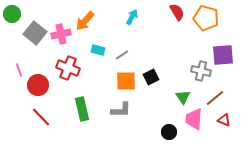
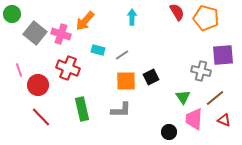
cyan arrow: rotated 28 degrees counterclockwise
pink cross: rotated 30 degrees clockwise
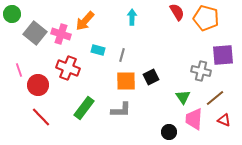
gray line: rotated 40 degrees counterclockwise
green rectangle: moved 2 px right, 1 px up; rotated 50 degrees clockwise
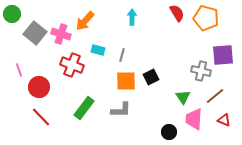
red semicircle: moved 1 px down
red cross: moved 4 px right, 3 px up
red circle: moved 1 px right, 2 px down
brown line: moved 2 px up
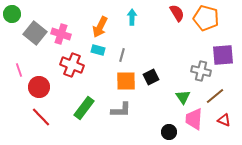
orange arrow: moved 15 px right, 6 px down; rotated 15 degrees counterclockwise
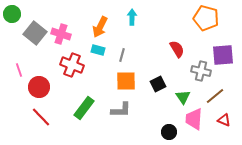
red semicircle: moved 36 px down
black square: moved 7 px right, 7 px down
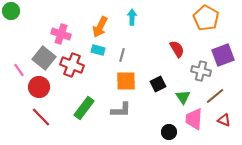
green circle: moved 1 px left, 3 px up
orange pentagon: rotated 15 degrees clockwise
gray square: moved 9 px right, 25 px down
purple square: rotated 15 degrees counterclockwise
pink line: rotated 16 degrees counterclockwise
